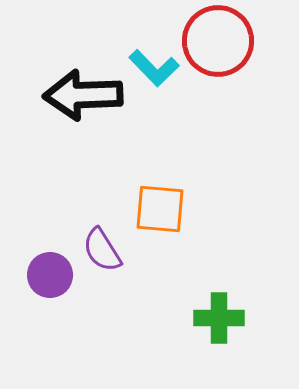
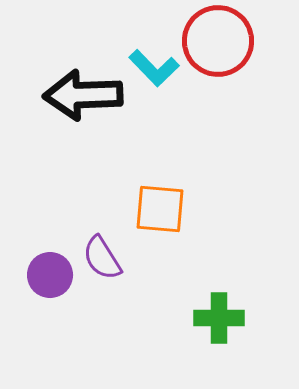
purple semicircle: moved 8 px down
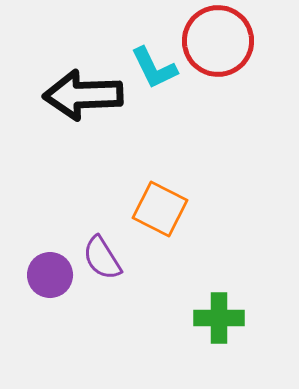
cyan L-shape: rotated 18 degrees clockwise
orange square: rotated 22 degrees clockwise
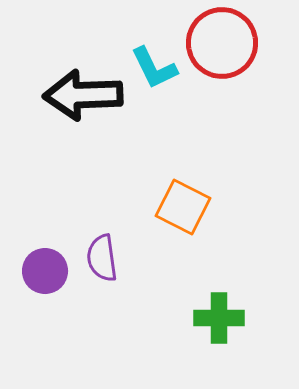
red circle: moved 4 px right, 2 px down
orange square: moved 23 px right, 2 px up
purple semicircle: rotated 24 degrees clockwise
purple circle: moved 5 px left, 4 px up
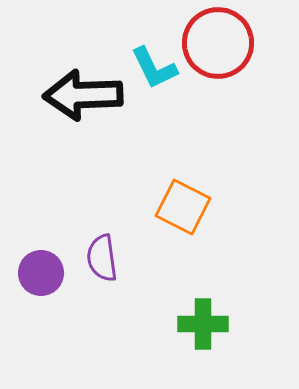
red circle: moved 4 px left
purple circle: moved 4 px left, 2 px down
green cross: moved 16 px left, 6 px down
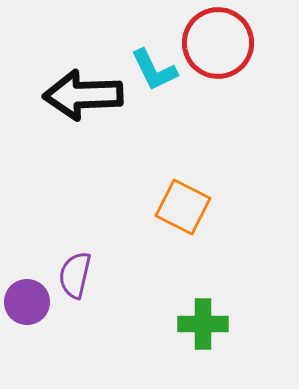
cyan L-shape: moved 2 px down
purple semicircle: moved 27 px left, 17 px down; rotated 21 degrees clockwise
purple circle: moved 14 px left, 29 px down
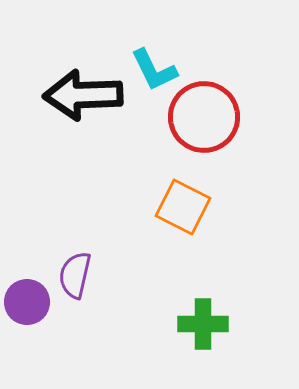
red circle: moved 14 px left, 74 px down
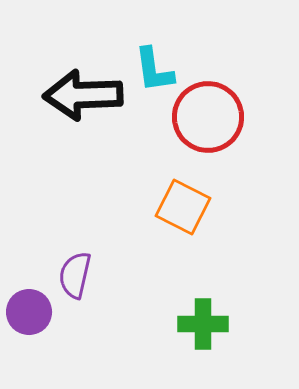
cyan L-shape: rotated 18 degrees clockwise
red circle: moved 4 px right
purple circle: moved 2 px right, 10 px down
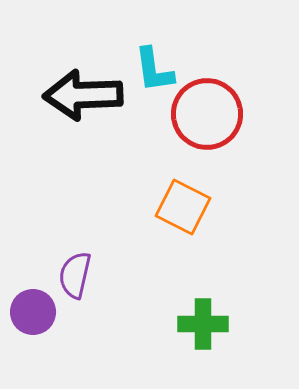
red circle: moved 1 px left, 3 px up
purple circle: moved 4 px right
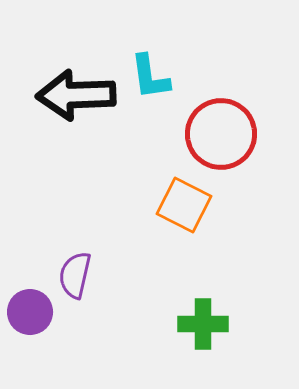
cyan L-shape: moved 4 px left, 7 px down
black arrow: moved 7 px left
red circle: moved 14 px right, 20 px down
orange square: moved 1 px right, 2 px up
purple circle: moved 3 px left
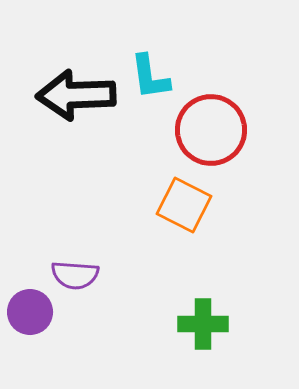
red circle: moved 10 px left, 4 px up
purple semicircle: rotated 99 degrees counterclockwise
